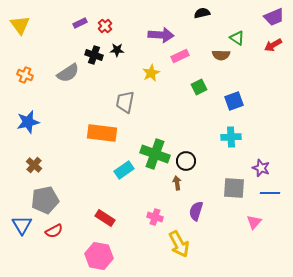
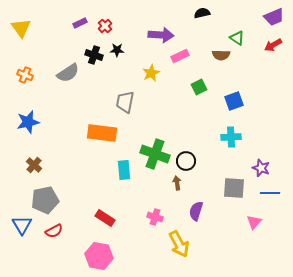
yellow triangle: moved 1 px right, 3 px down
cyan rectangle: rotated 60 degrees counterclockwise
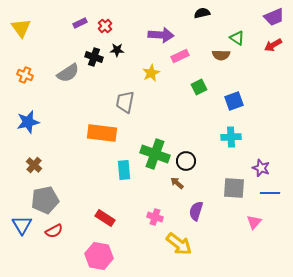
black cross: moved 2 px down
brown arrow: rotated 40 degrees counterclockwise
yellow arrow: rotated 24 degrees counterclockwise
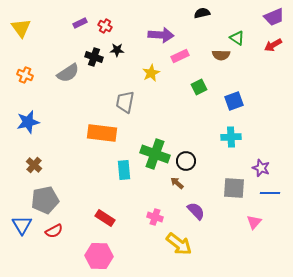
red cross: rotated 16 degrees counterclockwise
purple semicircle: rotated 120 degrees clockwise
pink hexagon: rotated 8 degrees counterclockwise
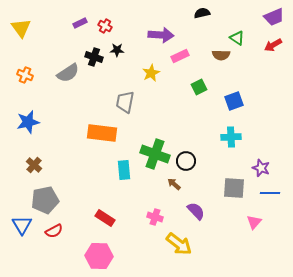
brown arrow: moved 3 px left, 1 px down
